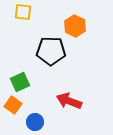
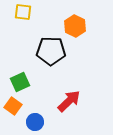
red arrow: rotated 115 degrees clockwise
orange square: moved 1 px down
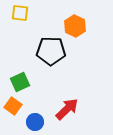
yellow square: moved 3 px left, 1 px down
red arrow: moved 2 px left, 8 px down
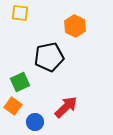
black pentagon: moved 2 px left, 6 px down; rotated 12 degrees counterclockwise
red arrow: moved 1 px left, 2 px up
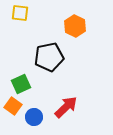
green square: moved 1 px right, 2 px down
blue circle: moved 1 px left, 5 px up
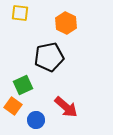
orange hexagon: moved 9 px left, 3 px up
green square: moved 2 px right, 1 px down
red arrow: rotated 85 degrees clockwise
blue circle: moved 2 px right, 3 px down
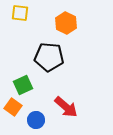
black pentagon: rotated 16 degrees clockwise
orange square: moved 1 px down
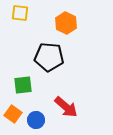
green square: rotated 18 degrees clockwise
orange square: moved 7 px down
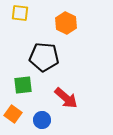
black pentagon: moved 5 px left
red arrow: moved 9 px up
blue circle: moved 6 px right
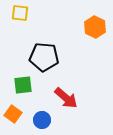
orange hexagon: moved 29 px right, 4 px down
